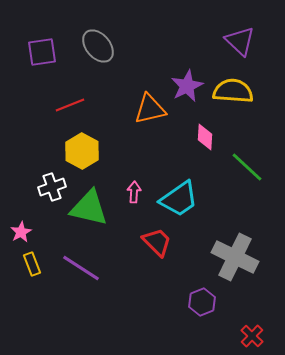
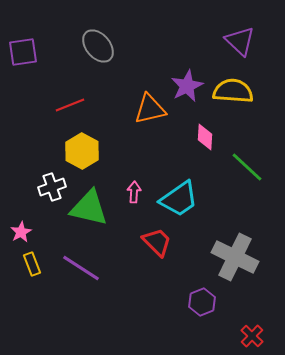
purple square: moved 19 px left
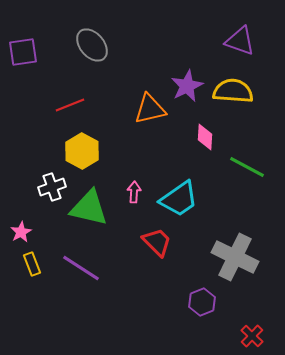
purple triangle: rotated 24 degrees counterclockwise
gray ellipse: moved 6 px left, 1 px up
green line: rotated 15 degrees counterclockwise
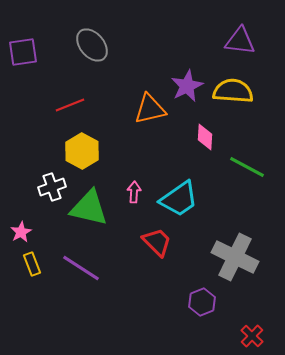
purple triangle: rotated 12 degrees counterclockwise
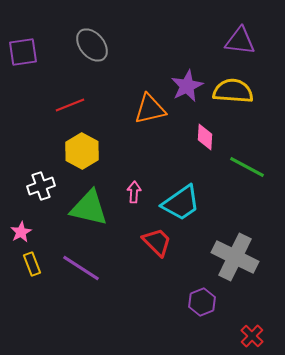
white cross: moved 11 px left, 1 px up
cyan trapezoid: moved 2 px right, 4 px down
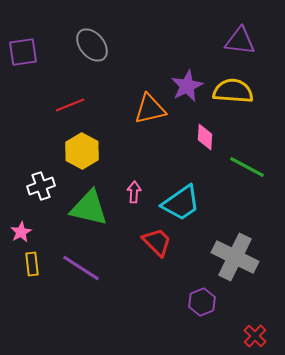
yellow rectangle: rotated 15 degrees clockwise
red cross: moved 3 px right
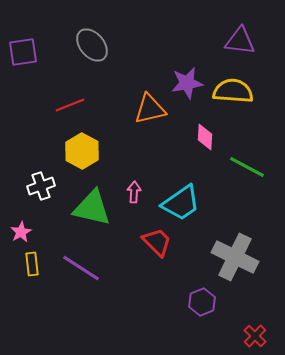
purple star: moved 3 px up; rotated 16 degrees clockwise
green triangle: moved 3 px right
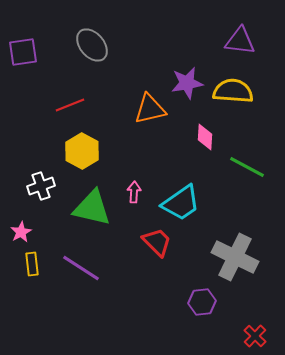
purple hexagon: rotated 16 degrees clockwise
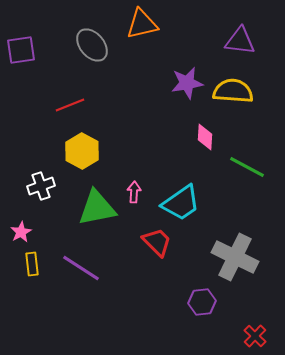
purple square: moved 2 px left, 2 px up
orange triangle: moved 8 px left, 85 px up
green triangle: moved 5 px right; rotated 24 degrees counterclockwise
